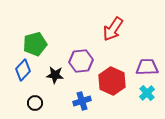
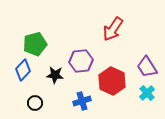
purple trapezoid: rotated 120 degrees counterclockwise
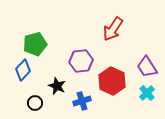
black star: moved 2 px right, 11 px down; rotated 18 degrees clockwise
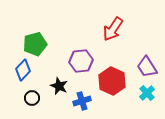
black star: moved 2 px right
black circle: moved 3 px left, 5 px up
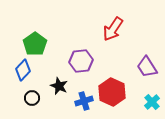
green pentagon: rotated 20 degrees counterclockwise
red hexagon: moved 11 px down
cyan cross: moved 5 px right, 9 px down
blue cross: moved 2 px right
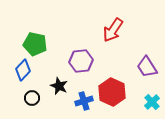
red arrow: moved 1 px down
green pentagon: rotated 25 degrees counterclockwise
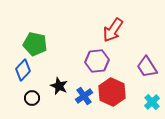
purple hexagon: moved 16 px right
blue cross: moved 5 px up; rotated 18 degrees counterclockwise
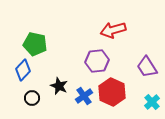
red arrow: rotated 40 degrees clockwise
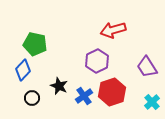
purple hexagon: rotated 20 degrees counterclockwise
red hexagon: rotated 16 degrees clockwise
